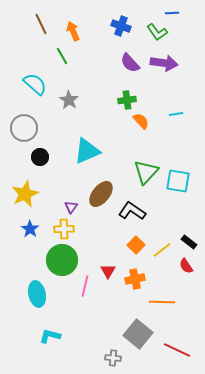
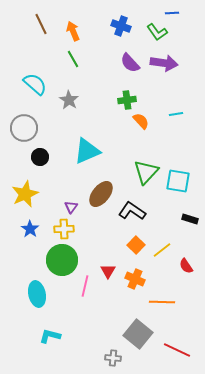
green line: moved 11 px right, 3 px down
black rectangle: moved 1 px right, 23 px up; rotated 21 degrees counterclockwise
orange cross: rotated 36 degrees clockwise
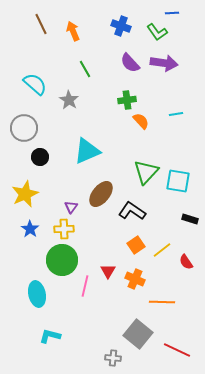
green line: moved 12 px right, 10 px down
orange square: rotated 12 degrees clockwise
red semicircle: moved 4 px up
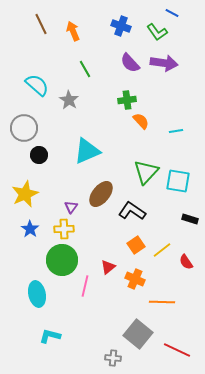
blue line: rotated 32 degrees clockwise
cyan semicircle: moved 2 px right, 1 px down
cyan line: moved 17 px down
black circle: moved 1 px left, 2 px up
red triangle: moved 4 px up; rotated 21 degrees clockwise
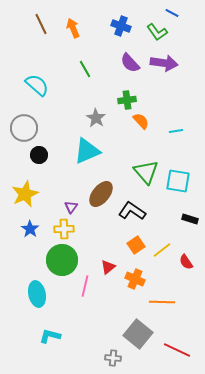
orange arrow: moved 3 px up
gray star: moved 27 px right, 18 px down
green triangle: rotated 24 degrees counterclockwise
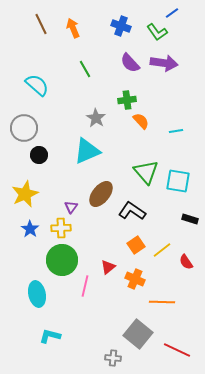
blue line: rotated 64 degrees counterclockwise
yellow cross: moved 3 px left, 1 px up
